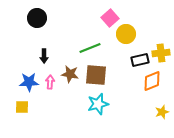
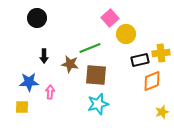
brown star: moved 10 px up
pink arrow: moved 10 px down
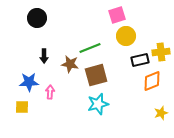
pink square: moved 7 px right, 3 px up; rotated 24 degrees clockwise
yellow circle: moved 2 px down
yellow cross: moved 1 px up
brown square: rotated 20 degrees counterclockwise
yellow star: moved 1 px left, 1 px down
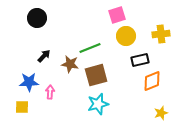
yellow cross: moved 18 px up
black arrow: rotated 136 degrees counterclockwise
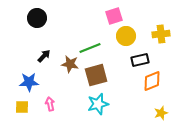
pink square: moved 3 px left, 1 px down
pink arrow: moved 12 px down; rotated 16 degrees counterclockwise
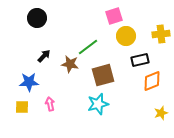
green line: moved 2 px left, 1 px up; rotated 15 degrees counterclockwise
brown square: moved 7 px right
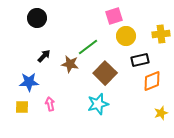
brown square: moved 2 px right, 2 px up; rotated 30 degrees counterclockwise
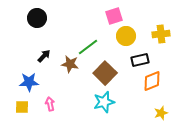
cyan star: moved 6 px right, 2 px up
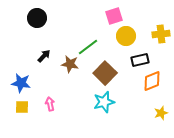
blue star: moved 8 px left, 1 px down; rotated 12 degrees clockwise
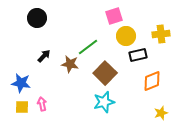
black rectangle: moved 2 px left, 5 px up
pink arrow: moved 8 px left
